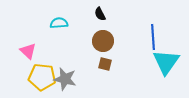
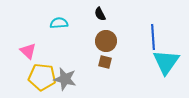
brown circle: moved 3 px right
brown square: moved 2 px up
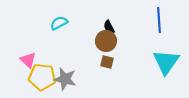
black semicircle: moved 9 px right, 13 px down
cyan semicircle: rotated 24 degrees counterclockwise
blue line: moved 6 px right, 17 px up
pink triangle: moved 9 px down
brown square: moved 2 px right
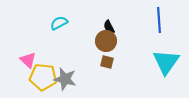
yellow pentagon: moved 1 px right
